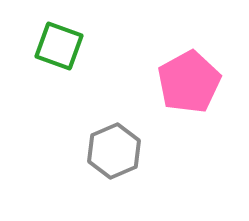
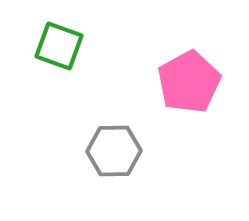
gray hexagon: rotated 22 degrees clockwise
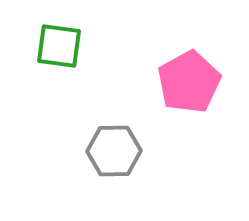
green square: rotated 12 degrees counterclockwise
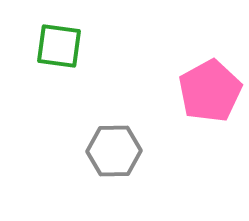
pink pentagon: moved 21 px right, 9 px down
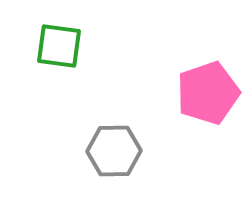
pink pentagon: moved 2 px left, 2 px down; rotated 10 degrees clockwise
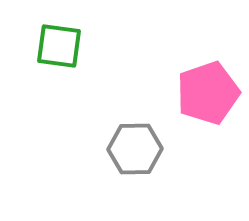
gray hexagon: moved 21 px right, 2 px up
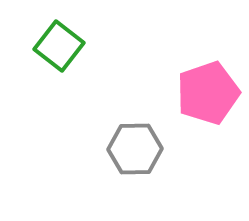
green square: rotated 30 degrees clockwise
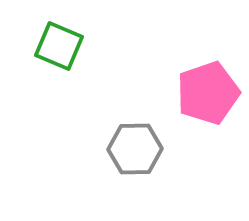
green square: rotated 15 degrees counterclockwise
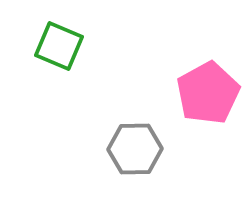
pink pentagon: rotated 10 degrees counterclockwise
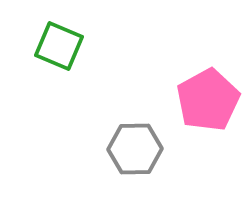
pink pentagon: moved 7 px down
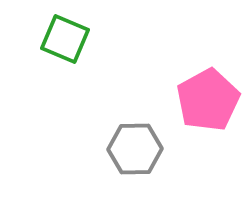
green square: moved 6 px right, 7 px up
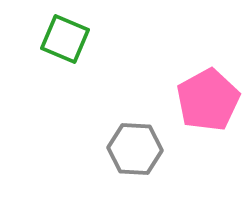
gray hexagon: rotated 4 degrees clockwise
